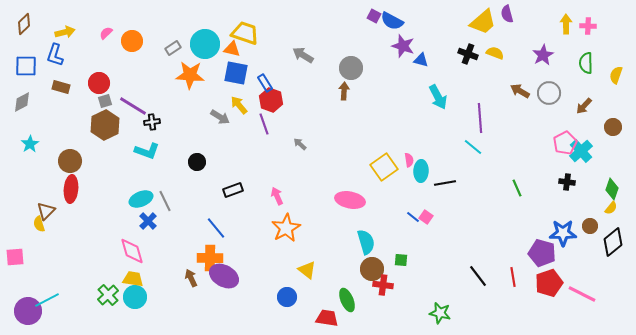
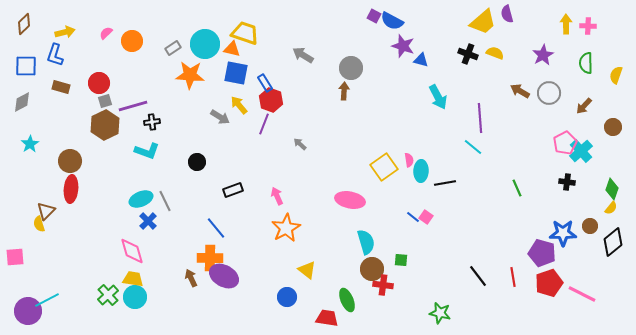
purple line at (133, 106): rotated 48 degrees counterclockwise
purple line at (264, 124): rotated 40 degrees clockwise
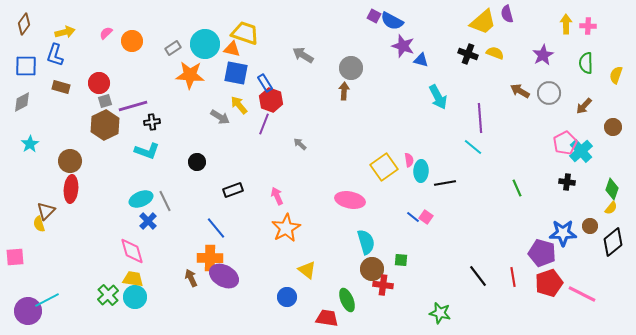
brown diamond at (24, 24): rotated 10 degrees counterclockwise
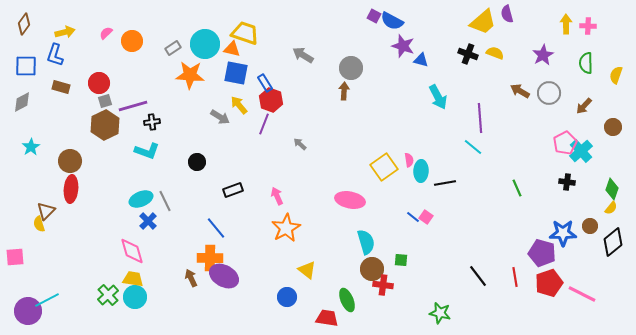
cyan star at (30, 144): moved 1 px right, 3 px down
red line at (513, 277): moved 2 px right
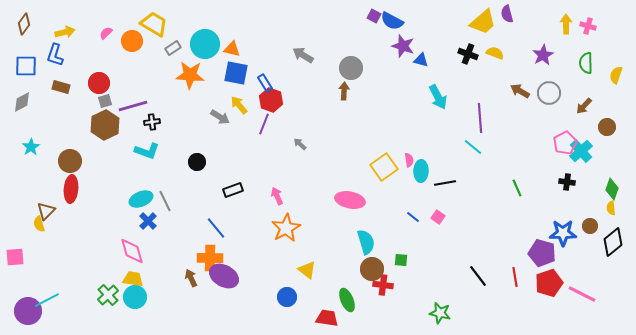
pink cross at (588, 26): rotated 14 degrees clockwise
yellow trapezoid at (245, 33): moved 91 px left, 9 px up; rotated 12 degrees clockwise
brown circle at (613, 127): moved 6 px left
yellow semicircle at (611, 208): rotated 136 degrees clockwise
pink square at (426, 217): moved 12 px right
